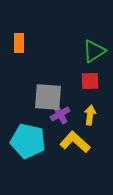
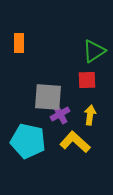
red square: moved 3 px left, 1 px up
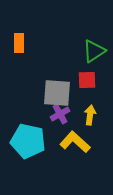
gray square: moved 9 px right, 4 px up
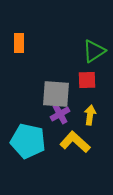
gray square: moved 1 px left, 1 px down
